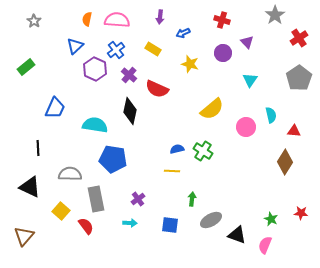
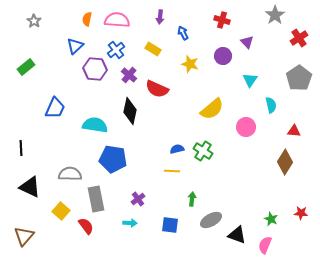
blue arrow at (183, 33): rotated 88 degrees clockwise
purple circle at (223, 53): moved 3 px down
purple hexagon at (95, 69): rotated 20 degrees counterclockwise
cyan semicircle at (271, 115): moved 10 px up
black line at (38, 148): moved 17 px left
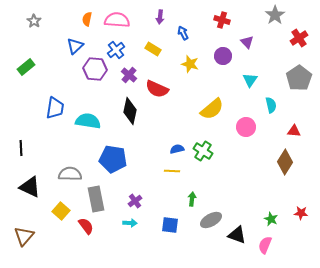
blue trapezoid at (55, 108): rotated 15 degrees counterclockwise
cyan semicircle at (95, 125): moved 7 px left, 4 px up
purple cross at (138, 199): moved 3 px left, 2 px down
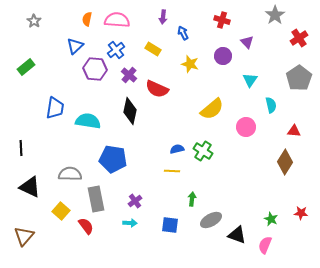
purple arrow at (160, 17): moved 3 px right
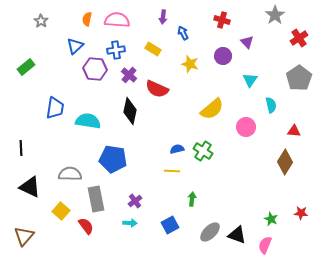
gray star at (34, 21): moved 7 px right
blue cross at (116, 50): rotated 30 degrees clockwise
gray ellipse at (211, 220): moved 1 px left, 12 px down; rotated 15 degrees counterclockwise
blue square at (170, 225): rotated 36 degrees counterclockwise
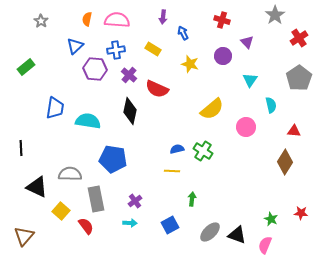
black triangle at (30, 187): moved 7 px right
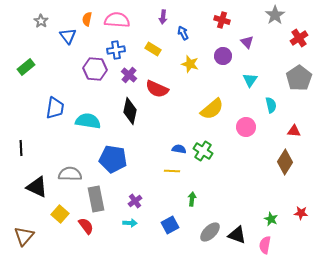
blue triangle at (75, 46): moved 7 px left, 10 px up; rotated 24 degrees counterclockwise
blue semicircle at (177, 149): moved 2 px right; rotated 24 degrees clockwise
yellow square at (61, 211): moved 1 px left, 3 px down
pink semicircle at (265, 245): rotated 12 degrees counterclockwise
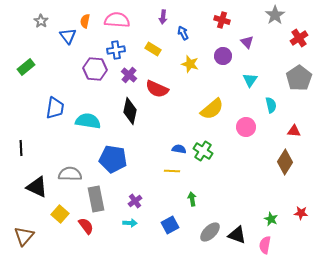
orange semicircle at (87, 19): moved 2 px left, 2 px down
green arrow at (192, 199): rotated 16 degrees counterclockwise
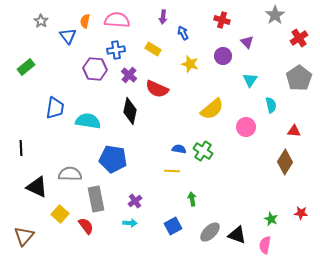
blue square at (170, 225): moved 3 px right, 1 px down
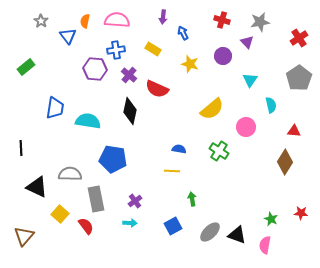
gray star at (275, 15): moved 15 px left, 7 px down; rotated 24 degrees clockwise
green cross at (203, 151): moved 16 px right
